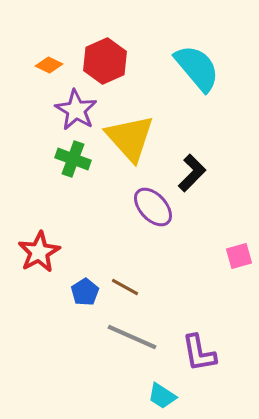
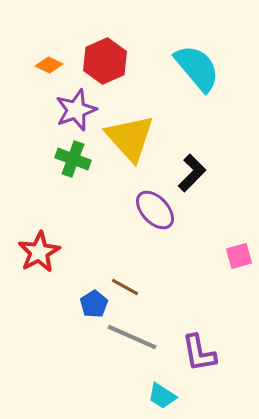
purple star: rotated 21 degrees clockwise
purple ellipse: moved 2 px right, 3 px down
blue pentagon: moved 9 px right, 12 px down
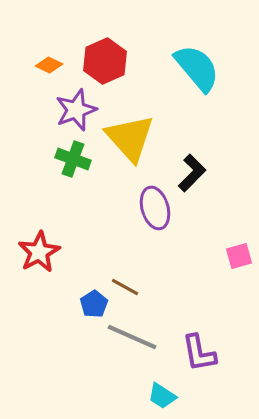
purple ellipse: moved 2 px up; rotated 27 degrees clockwise
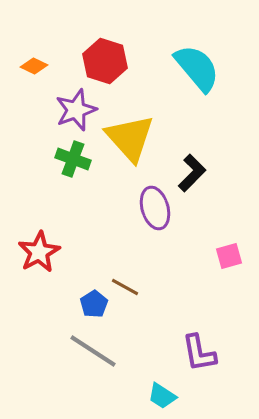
red hexagon: rotated 18 degrees counterclockwise
orange diamond: moved 15 px left, 1 px down
pink square: moved 10 px left
gray line: moved 39 px left, 14 px down; rotated 9 degrees clockwise
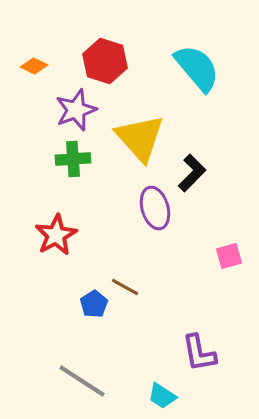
yellow triangle: moved 10 px right
green cross: rotated 24 degrees counterclockwise
red star: moved 17 px right, 17 px up
gray line: moved 11 px left, 30 px down
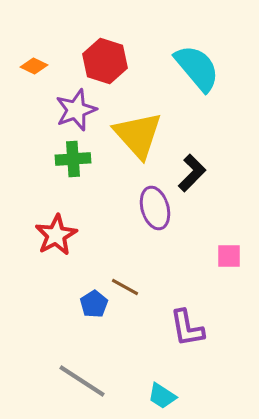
yellow triangle: moved 2 px left, 3 px up
pink square: rotated 16 degrees clockwise
purple L-shape: moved 12 px left, 25 px up
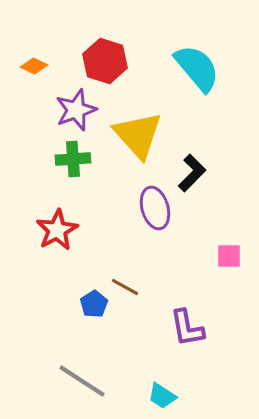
red star: moved 1 px right, 5 px up
